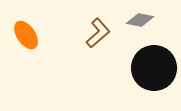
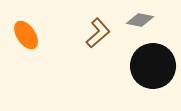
black circle: moved 1 px left, 2 px up
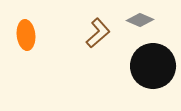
gray diamond: rotated 12 degrees clockwise
orange ellipse: rotated 28 degrees clockwise
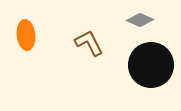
brown L-shape: moved 9 px left, 10 px down; rotated 76 degrees counterclockwise
black circle: moved 2 px left, 1 px up
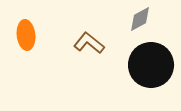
gray diamond: moved 1 px up; rotated 52 degrees counterclockwise
brown L-shape: rotated 24 degrees counterclockwise
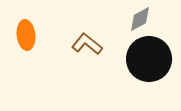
brown L-shape: moved 2 px left, 1 px down
black circle: moved 2 px left, 6 px up
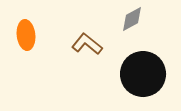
gray diamond: moved 8 px left
black circle: moved 6 px left, 15 px down
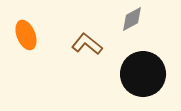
orange ellipse: rotated 16 degrees counterclockwise
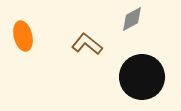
orange ellipse: moved 3 px left, 1 px down; rotated 8 degrees clockwise
black circle: moved 1 px left, 3 px down
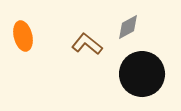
gray diamond: moved 4 px left, 8 px down
black circle: moved 3 px up
